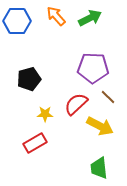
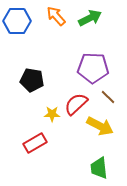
black pentagon: moved 3 px right, 1 px down; rotated 25 degrees clockwise
yellow star: moved 7 px right
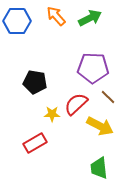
black pentagon: moved 3 px right, 2 px down
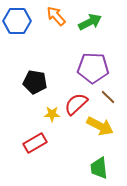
green arrow: moved 4 px down
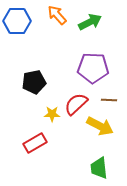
orange arrow: moved 1 px right, 1 px up
black pentagon: moved 1 px left; rotated 20 degrees counterclockwise
brown line: moved 1 px right, 3 px down; rotated 42 degrees counterclockwise
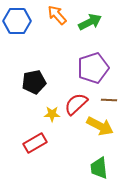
purple pentagon: rotated 20 degrees counterclockwise
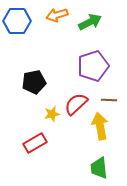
orange arrow: rotated 65 degrees counterclockwise
purple pentagon: moved 2 px up
yellow star: rotated 14 degrees counterclockwise
yellow arrow: rotated 128 degrees counterclockwise
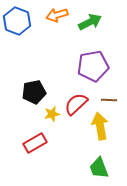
blue hexagon: rotated 20 degrees clockwise
purple pentagon: rotated 8 degrees clockwise
black pentagon: moved 10 px down
green trapezoid: rotated 15 degrees counterclockwise
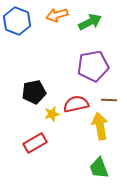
red semicircle: rotated 30 degrees clockwise
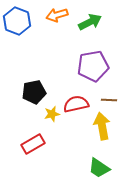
yellow arrow: moved 2 px right
red rectangle: moved 2 px left, 1 px down
green trapezoid: rotated 35 degrees counterclockwise
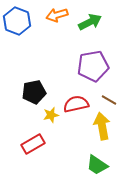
brown line: rotated 28 degrees clockwise
yellow star: moved 1 px left, 1 px down
green trapezoid: moved 2 px left, 3 px up
